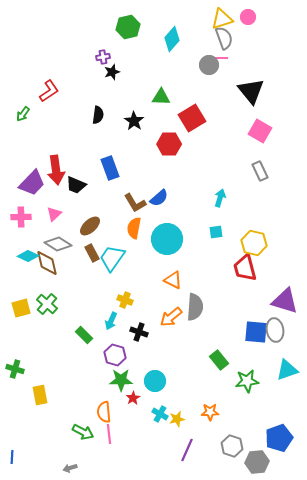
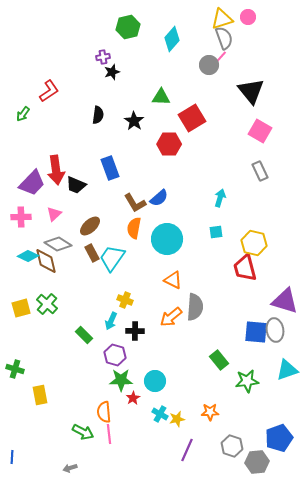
pink line at (220, 58): rotated 49 degrees counterclockwise
brown diamond at (47, 263): moved 1 px left, 2 px up
black cross at (139, 332): moved 4 px left, 1 px up; rotated 18 degrees counterclockwise
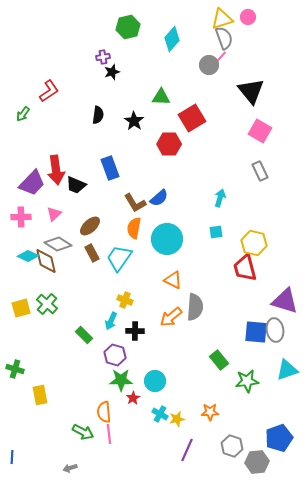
cyan trapezoid at (112, 258): moved 7 px right
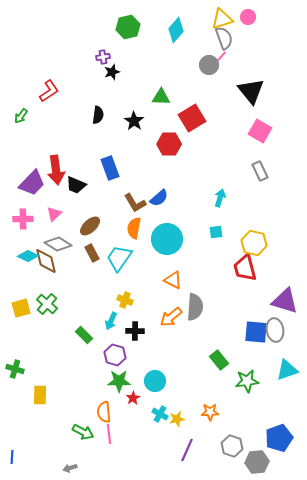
cyan diamond at (172, 39): moved 4 px right, 9 px up
green arrow at (23, 114): moved 2 px left, 2 px down
pink cross at (21, 217): moved 2 px right, 2 px down
green star at (121, 380): moved 2 px left, 1 px down
yellow rectangle at (40, 395): rotated 12 degrees clockwise
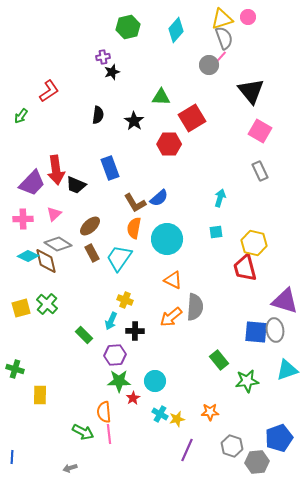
purple hexagon at (115, 355): rotated 20 degrees counterclockwise
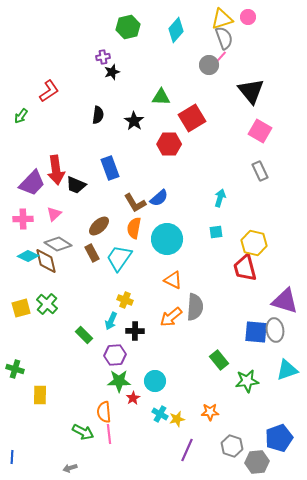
brown ellipse at (90, 226): moved 9 px right
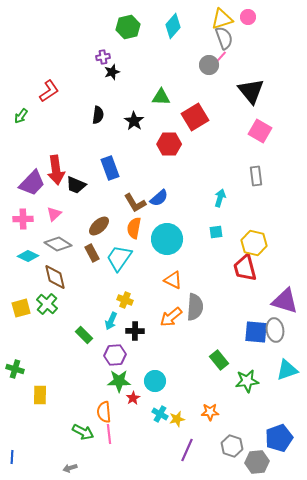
cyan diamond at (176, 30): moved 3 px left, 4 px up
red square at (192, 118): moved 3 px right, 1 px up
gray rectangle at (260, 171): moved 4 px left, 5 px down; rotated 18 degrees clockwise
brown diamond at (46, 261): moved 9 px right, 16 px down
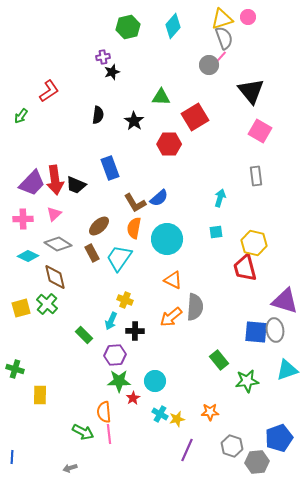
red arrow at (56, 170): moved 1 px left, 10 px down
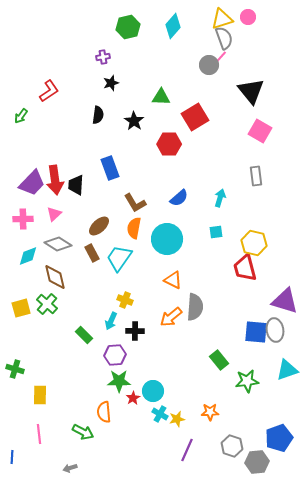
black star at (112, 72): moved 1 px left, 11 px down
black trapezoid at (76, 185): rotated 70 degrees clockwise
blue semicircle at (159, 198): moved 20 px right
cyan diamond at (28, 256): rotated 45 degrees counterclockwise
cyan circle at (155, 381): moved 2 px left, 10 px down
pink line at (109, 434): moved 70 px left
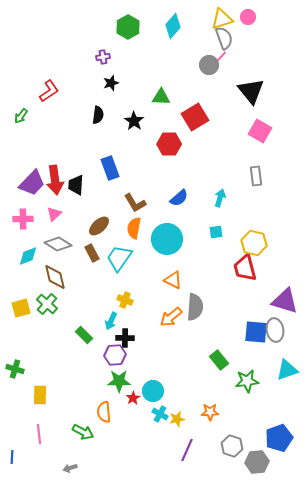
green hexagon at (128, 27): rotated 15 degrees counterclockwise
black cross at (135, 331): moved 10 px left, 7 px down
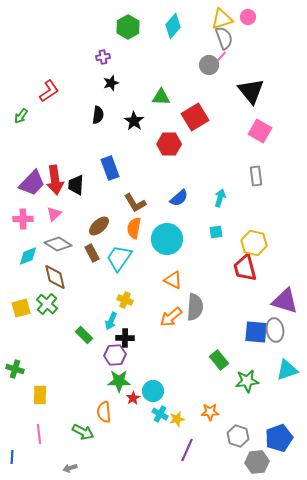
gray hexagon at (232, 446): moved 6 px right, 10 px up
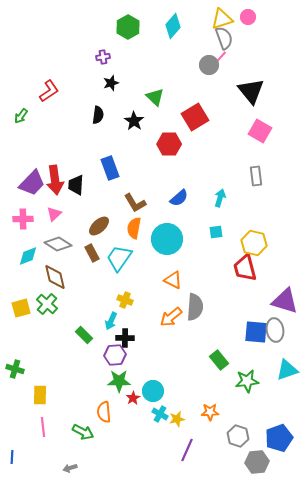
green triangle at (161, 97): moved 6 px left; rotated 42 degrees clockwise
pink line at (39, 434): moved 4 px right, 7 px up
